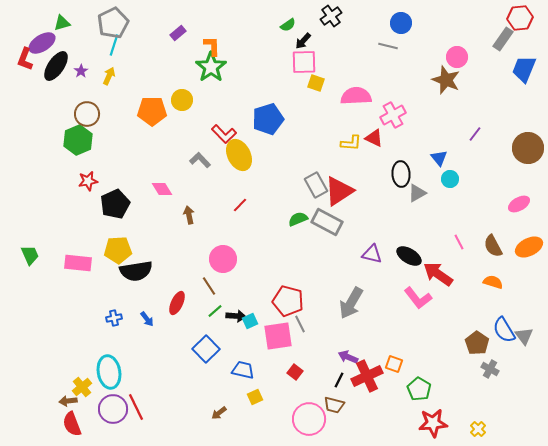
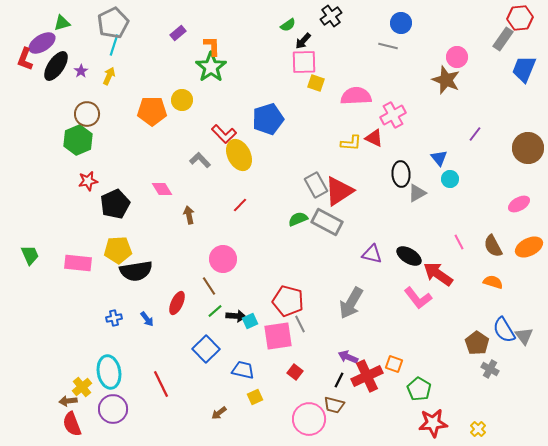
red line at (136, 407): moved 25 px right, 23 px up
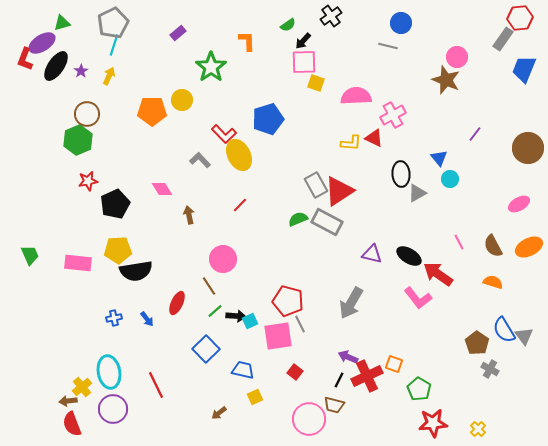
orange L-shape at (212, 46): moved 35 px right, 5 px up
red line at (161, 384): moved 5 px left, 1 px down
